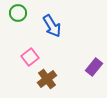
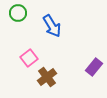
pink square: moved 1 px left, 1 px down
brown cross: moved 2 px up
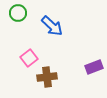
blue arrow: rotated 15 degrees counterclockwise
purple rectangle: rotated 30 degrees clockwise
brown cross: rotated 30 degrees clockwise
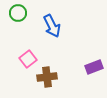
blue arrow: rotated 20 degrees clockwise
pink square: moved 1 px left, 1 px down
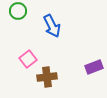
green circle: moved 2 px up
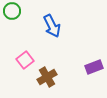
green circle: moved 6 px left
pink square: moved 3 px left, 1 px down
brown cross: rotated 24 degrees counterclockwise
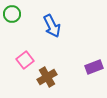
green circle: moved 3 px down
